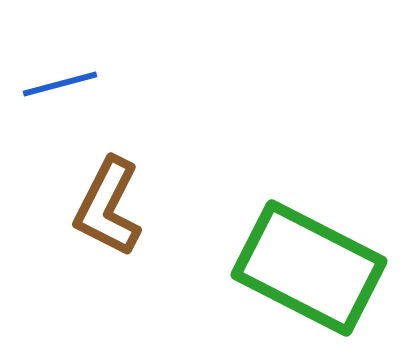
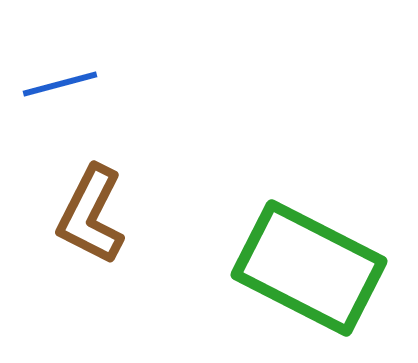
brown L-shape: moved 17 px left, 8 px down
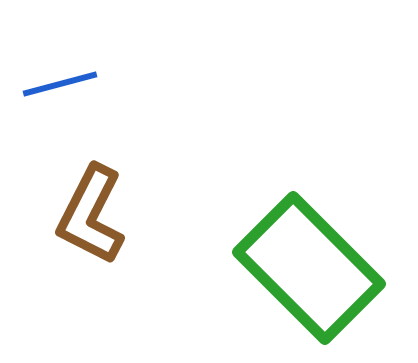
green rectangle: rotated 18 degrees clockwise
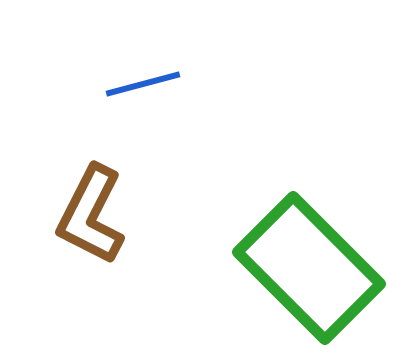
blue line: moved 83 px right
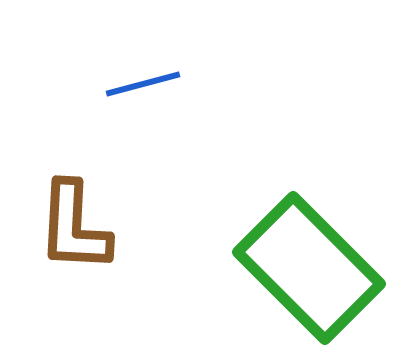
brown L-shape: moved 17 px left, 12 px down; rotated 24 degrees counterclockwise
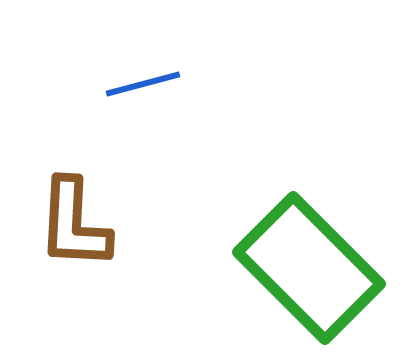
brown L-shape: moved 3 px up
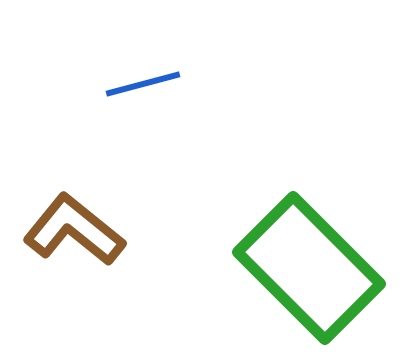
brown L-shape: moved 6 px down; rotated 126 degrees clockwise
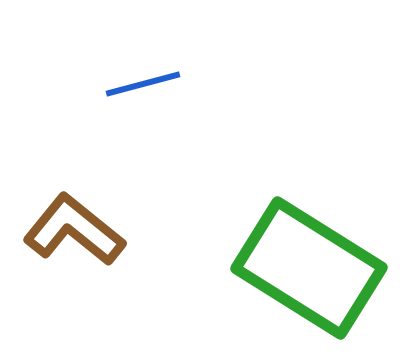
green rectangle: rotated 13 degrees counterclockwise
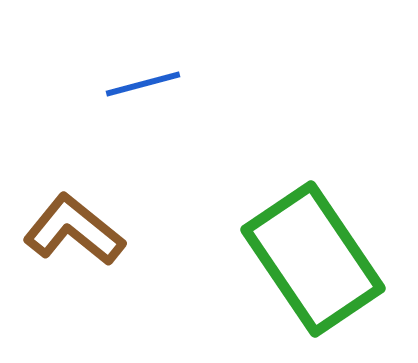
green rectangle: moved 4 px right, 9 px up; rotated 24 degrees clockwise
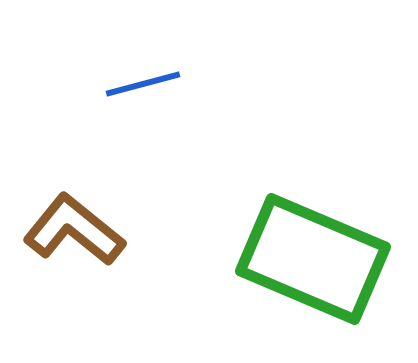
green rectangle: rotated 33 degrees counterclockwise
